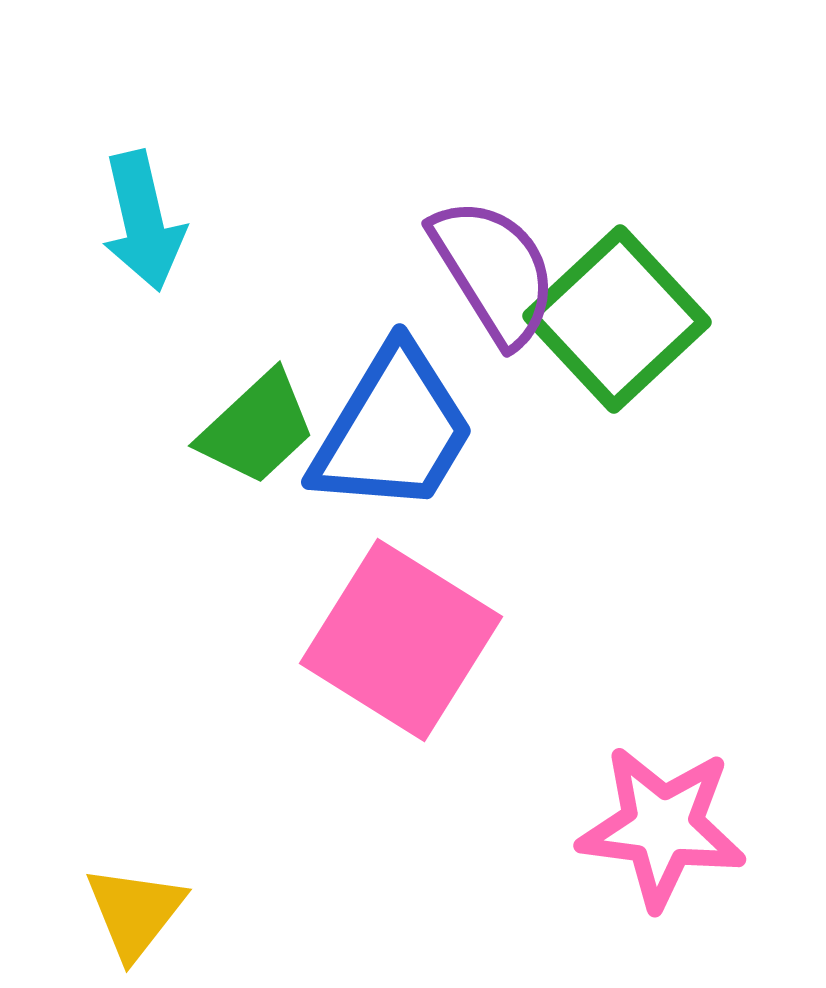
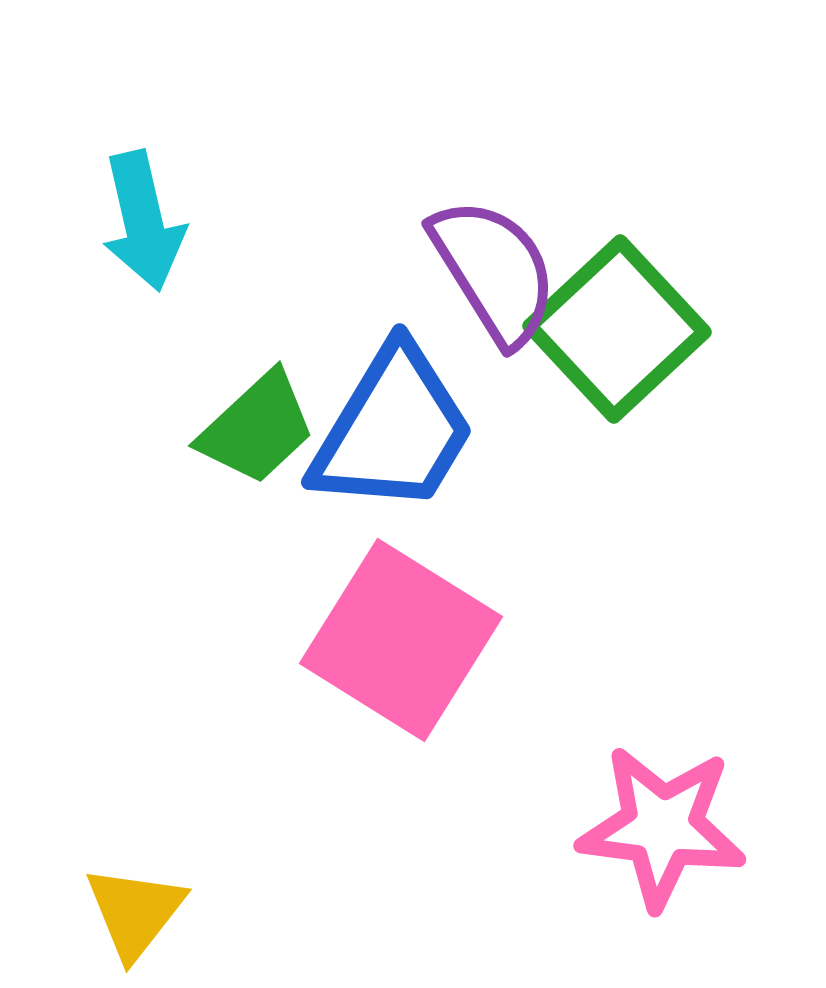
green square: moved 10 px down
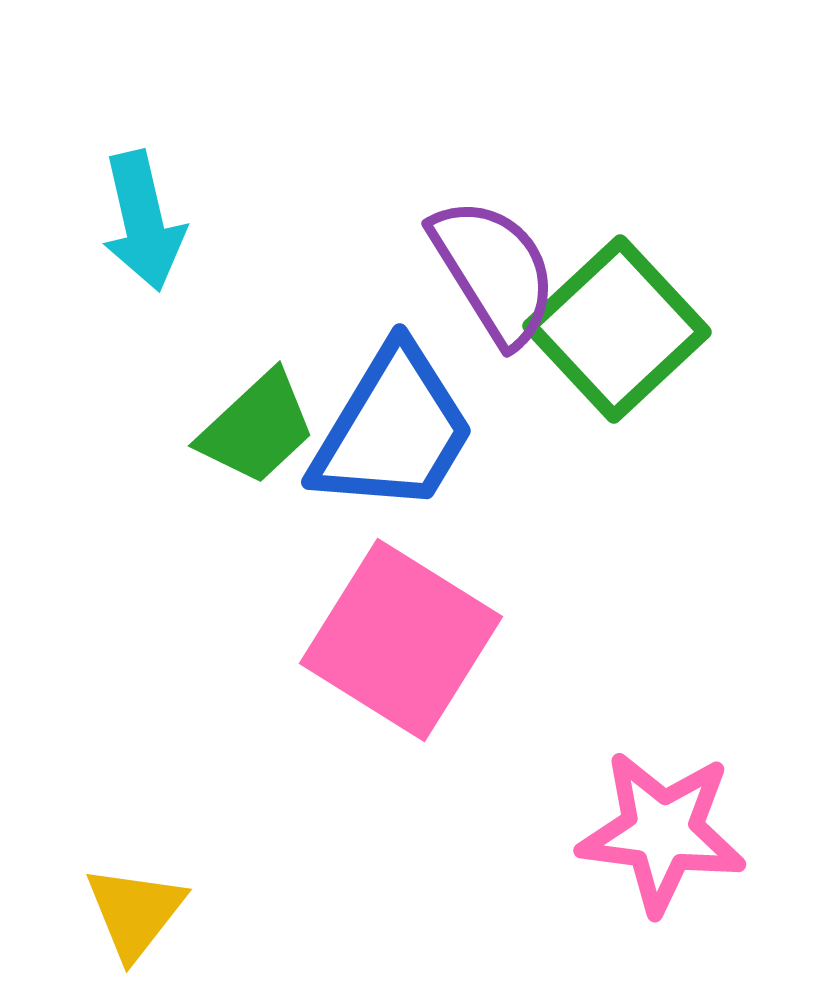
pink star: moved 5 px down
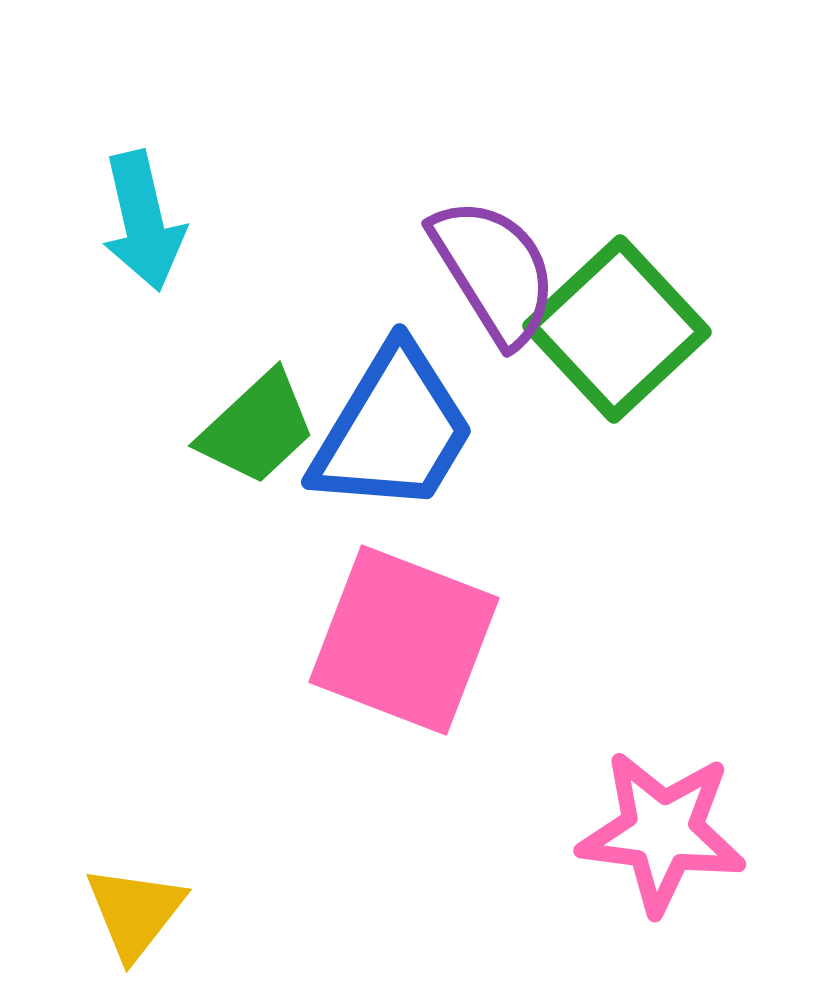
pink square: moved 3 px right; rotated 11 degrees counterclockwise
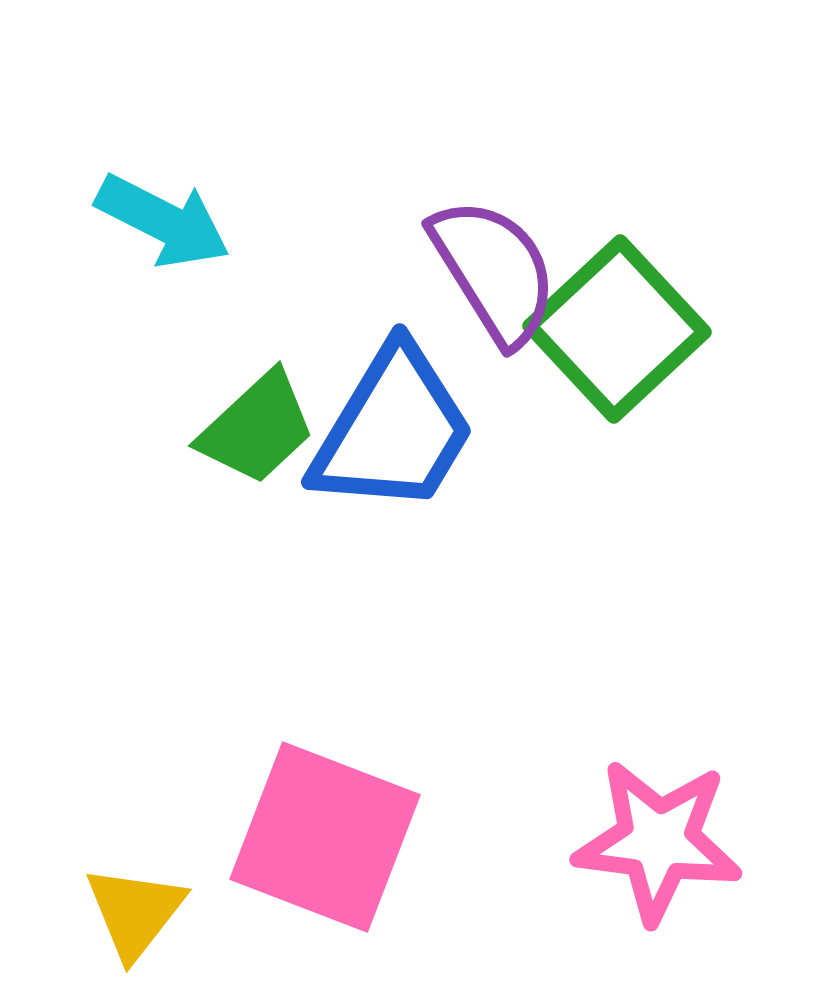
cyan arrow: moved 20 px right; rotated 50 degrees counterclockwise
pink square: moved 79 px left, 197 px down
pink star: moved 4 px left, 9 px down
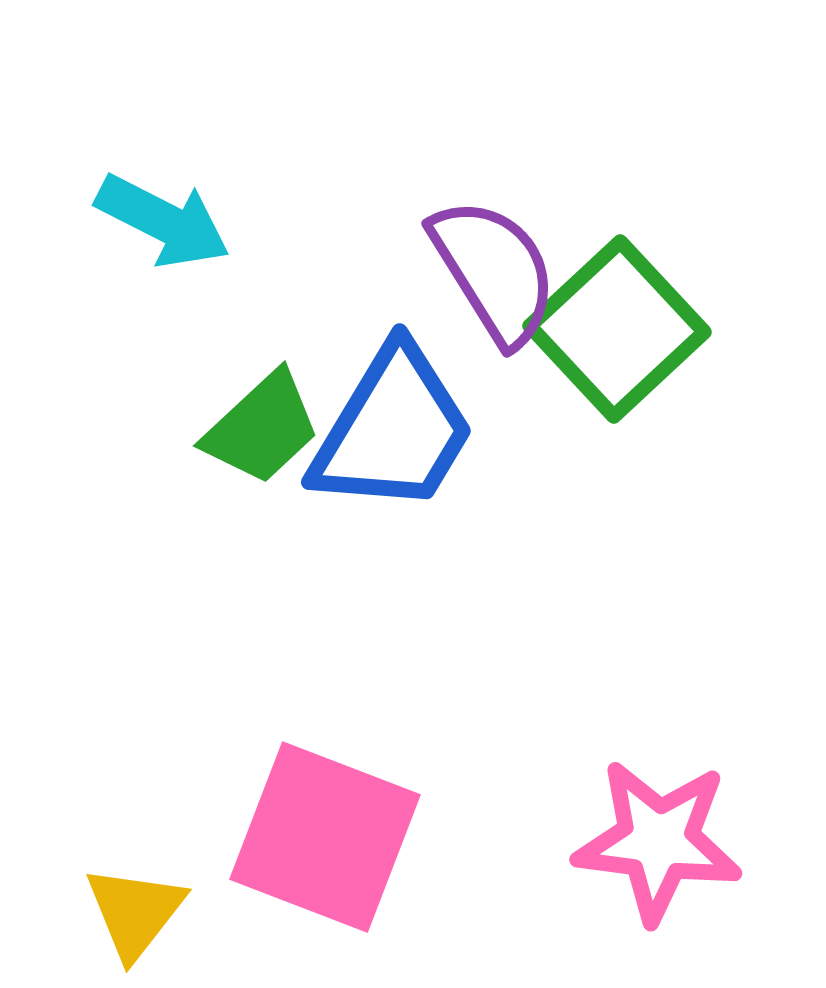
green trapezoid: moved 5 px right
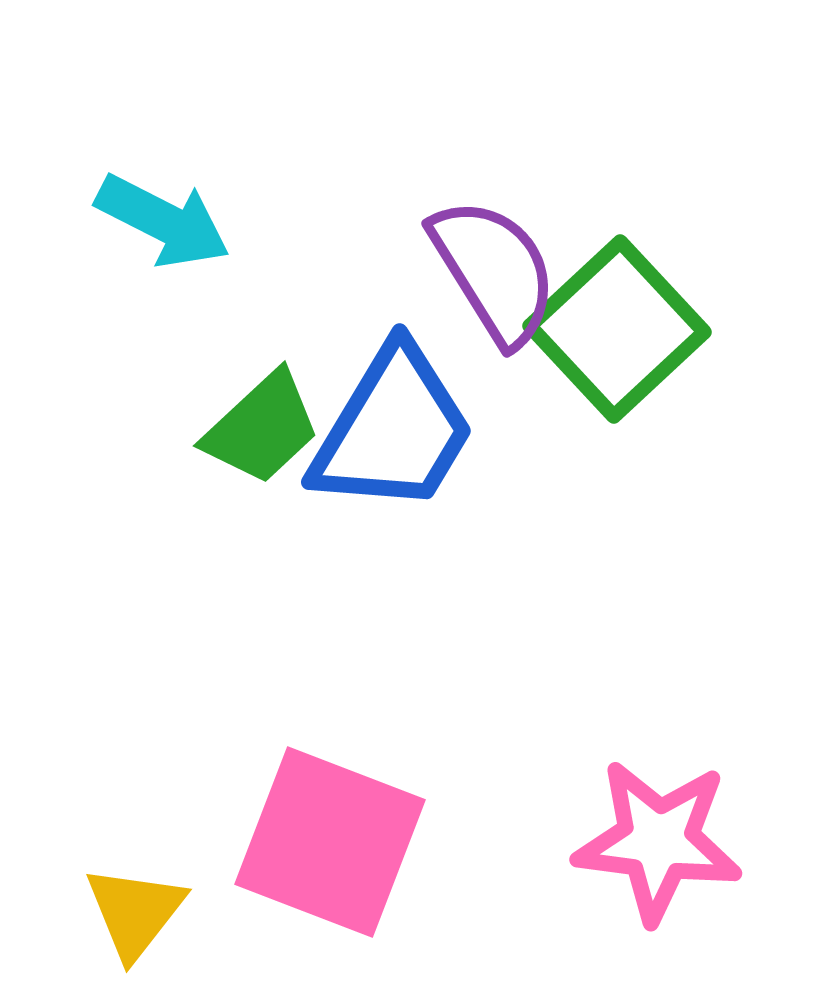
pink square: moved 5 px right, 5 px down
